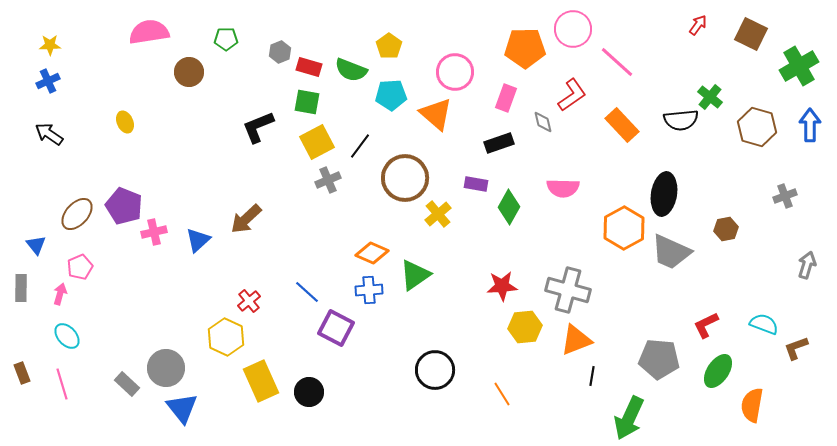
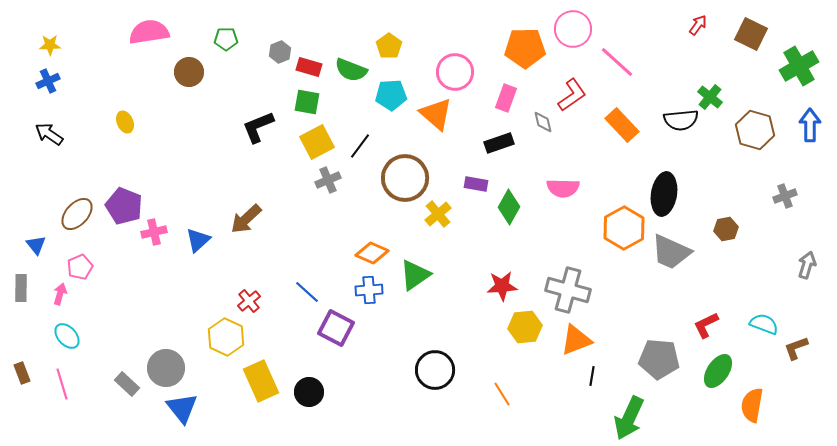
brown hexagon at (757, 127): moved 2 px left, 3 px down
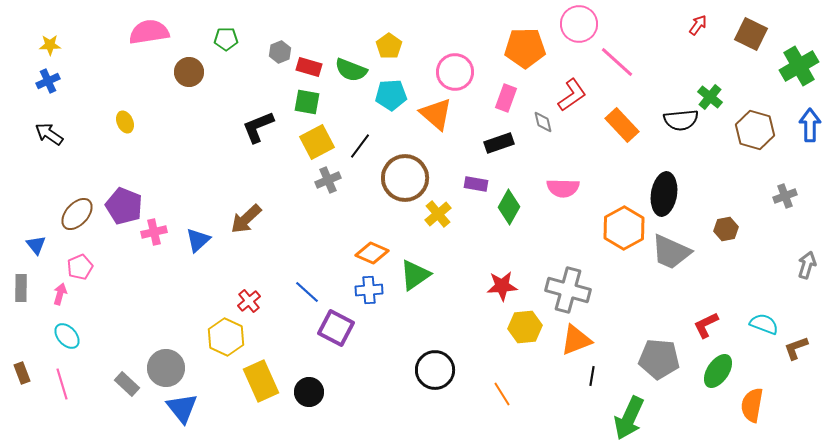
pink circle at (573, 29): moved 6 px right, 5 px up
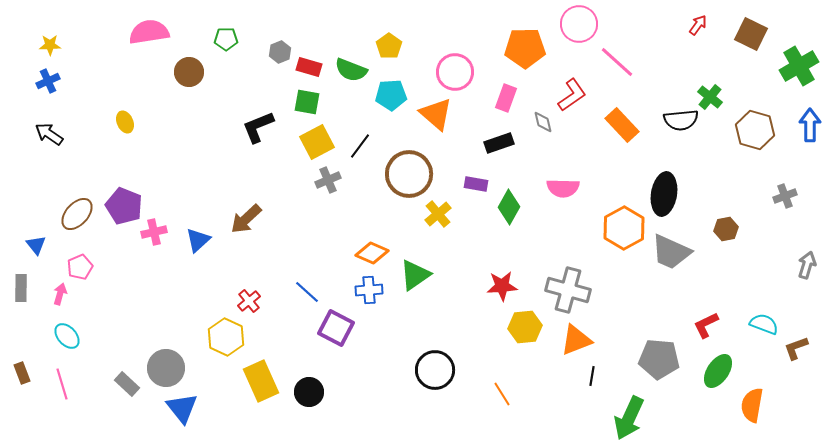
brown circle at (405, 178): moved 4 px right, 4 px up
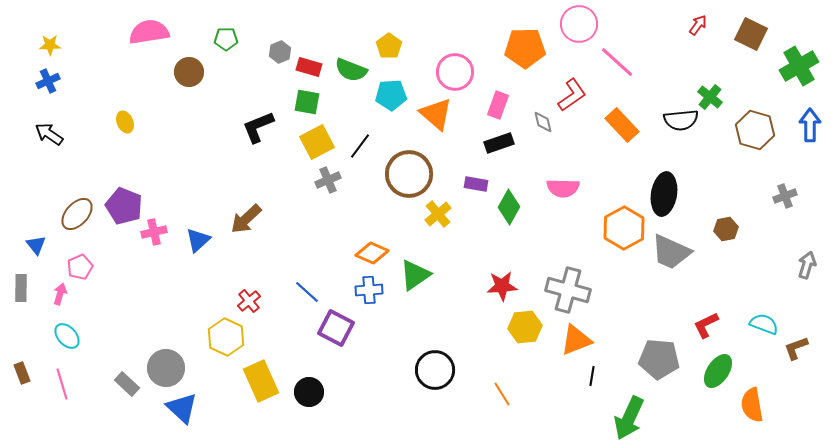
pink rectangle at (506, 98): moved 8 px left, 7 px down
orange semicircle at (752, 405): rotated 20 degrees counterclockwise
blue triangle at (182, 408): rotated 8 degrees counterclockwise
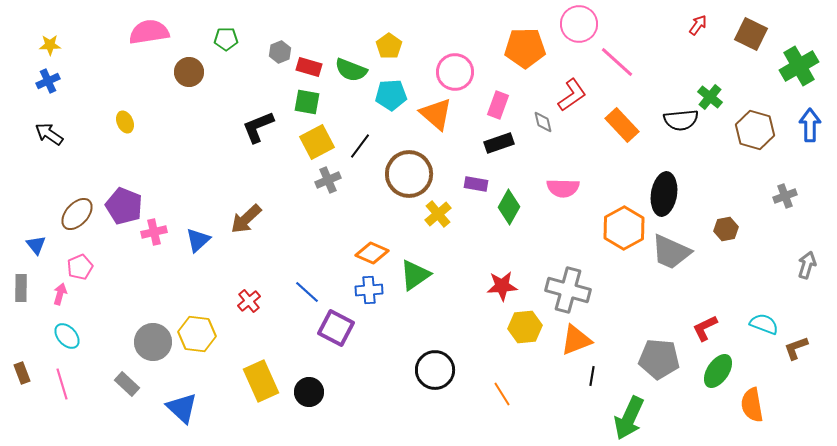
red L-shape at (706, 325): moved 1 px left, 3 px down
yellow hexagon at (226, 337): moved 29 px left, 3 px up; rotated 18 degrees counterclockwise
gray circle at (166, 368): moved 13 px left, 26 px up
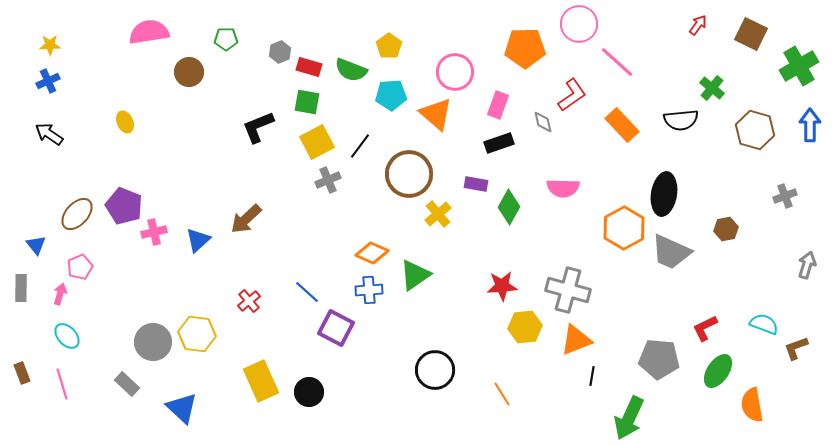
green cross at (710, 97): moved 2 px right, 9 px up
